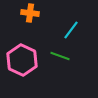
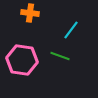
pink hexagon: rotated 16 degrees counterclockwise
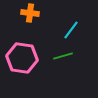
green line: moved 3 px right; rotated 36 degrees counterclockwise
pink hexagon: moved 2 px up
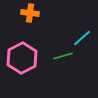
cyan line: moved 11 px right, 8 px down; rotated 12 degrees clockwise
pink hexagon: rotated 24 degrees clockwise
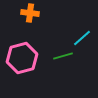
pink hexagon: rotated 12 degrees clockwise
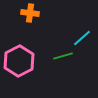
pink hexagon: moved 3 px left, 3 px down; rotated 12 degrees counterclockwise
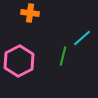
green line: rotated 60 degrees counterclockwise
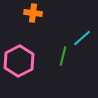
orange cross: moved 3 px right
